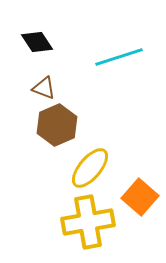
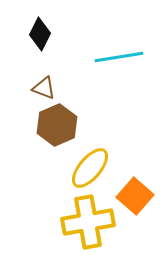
black diamond: moved 3 px right, 8 px up; rotated 60 degrees clockwise
cyan line: rotated 9 degrees clockwise
orange square: moved 5 px left, 1 px up
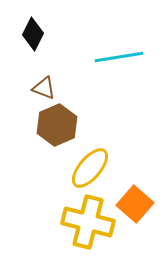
black diamond: moved 7 px left
orange square: moved 8 px down
yellow cross: rotated 24 degrees clockwise
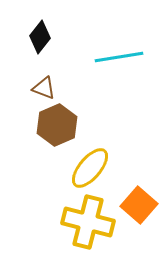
black diamond: moved 7 px right, 3 px down; rotated 12 degrees clockwise
orange square: moved 4 px right, 1 px down
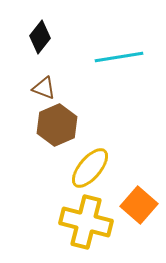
yellow cross: moved 2 px left
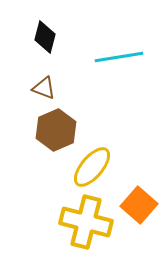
black diamond: moved 5 px right; rotated 24 degrees counterclockwise
brown hexagon: moved 1 px left, 5 px down
yellow ellipse: moved 2 px right, 1 px up
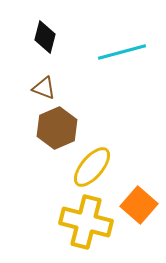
cyan line: moved 3 px right, 5 px up; rotated 6 degrees counterclockwise
brown hexagon: moved 1 px right, 2 px up
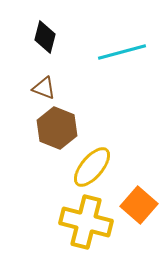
brown hexagon: rotated 15 degrees counterclockwise
